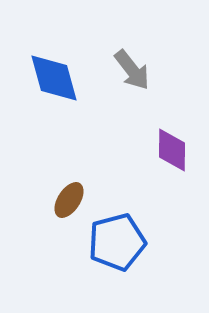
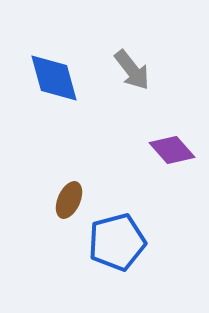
purple diamond: rotated 42 degrees counterclockwise
brown ellipse: rotated 9 degrees counterclockwise
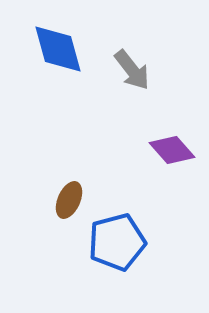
blue diamond: moved 4 px right, 29 px up
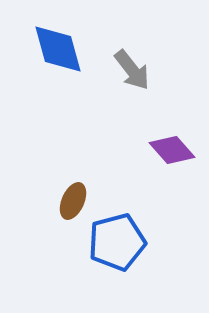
brown ellipse: moved 4 px right, 1 px down
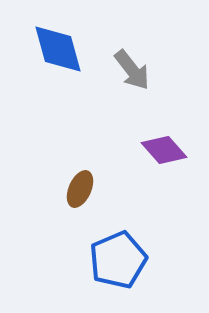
purple diamond: moved 8 px left
brown ellipse: moved 7 px right, 12 px up
blue pentagon: moved 1 px right, 18 px down; rotated 8 degrees counterclockwise
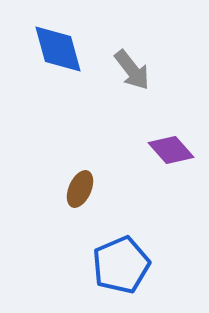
purple diamond: moved 7 px right
blue pentagon: moved 3 px right, 5 px down
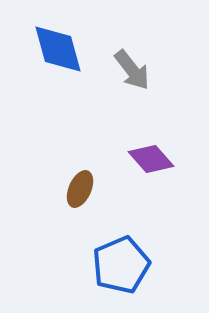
purple diamond: moved 20 px left, 9 px down
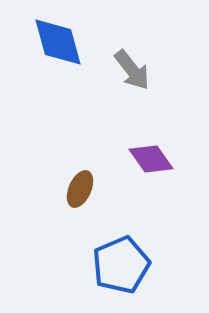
blue diamond: moved 7 px up
purple diamond: rotated 6 degrees clockwise
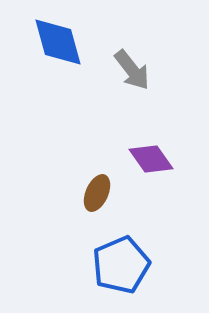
brown ellipse: moved 17 px right, 4 px down
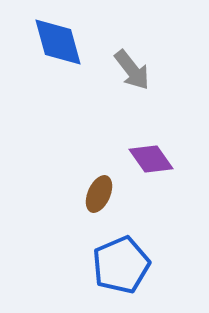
brown ellipse: moved 2 px right, 1 px down
